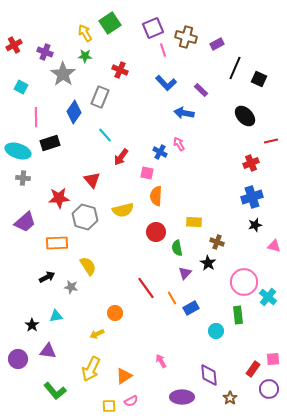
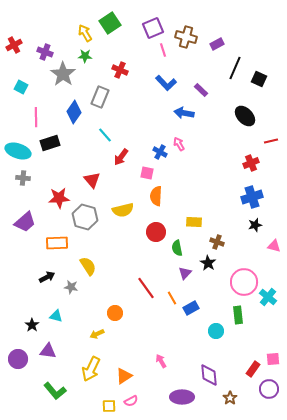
cyan triangle at (56, 316): rotated 24 degrees clockwise
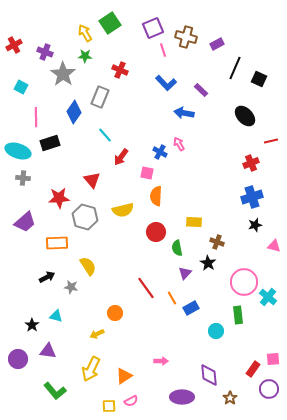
pink arrow at (161, 361): rotated 120 degrees clockwise
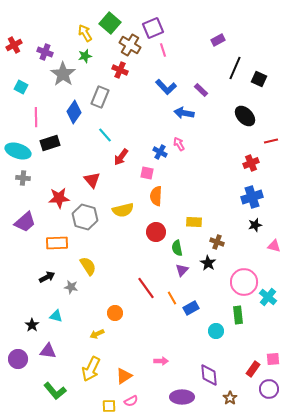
green square at (110, 23): rotated 15 degrees counterclockwise
brown cross at (186, 37): moved 56 px left, 8 px down; rotated 15 degrees clockwise
purple rectangle at (217, 44): moved 1 px right, 4 px up
green star at (85, 56): rotated 16 degrees counterclockwise
blue L-shape at (166, 83): moved 4 px down
purple triangle at (185, 273): moved 3 px left, 3 px up
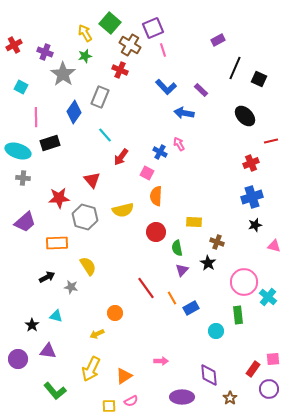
pink square at (147, 173): rotated 16 degrees clockwise
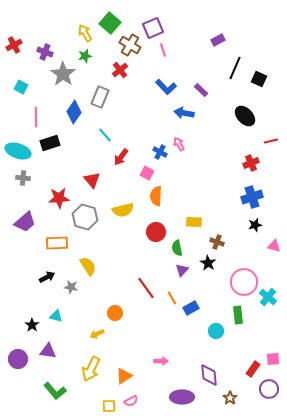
red cross at (120, 70): rotated 28 degrees clockwise
